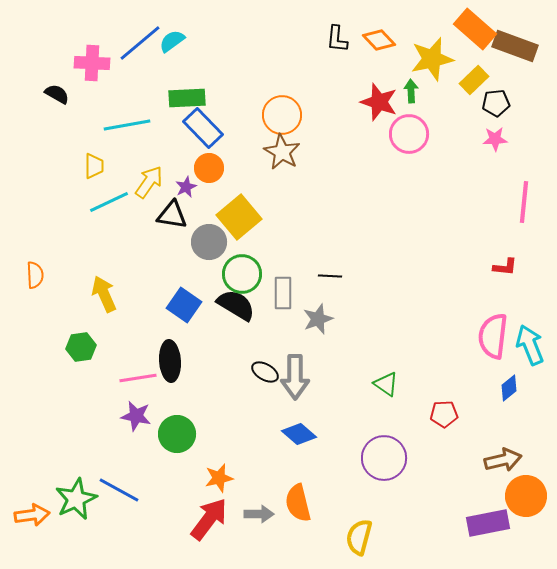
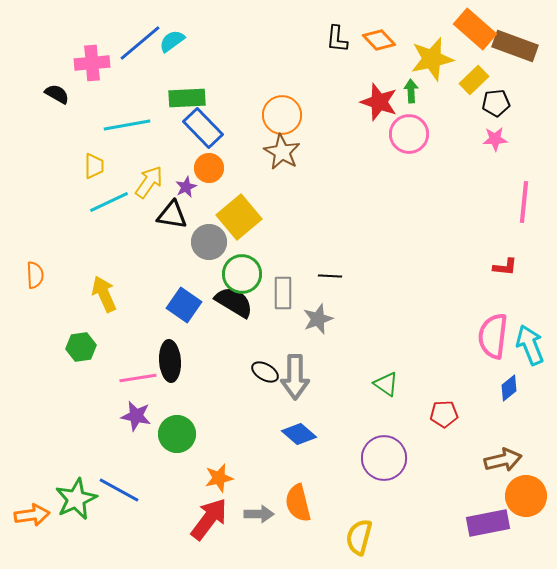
pink cross at (92, 63): rotated 8 degrees counterclockwise
black semicircle at (236, 305): moved 2 px left, 3 px up
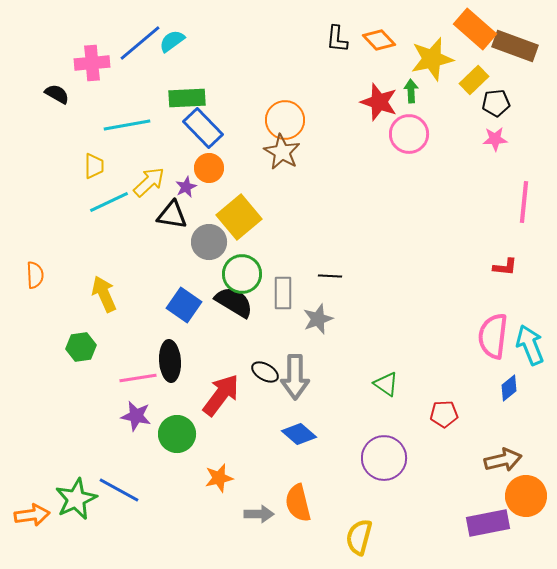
orange circle at (282, 115): moved 3 px right, 5 px down
yellow arrow at (149, 182): rotated 12 degrees clockwise
red arrow at (209, 519): moved 12 px right, 124 px up
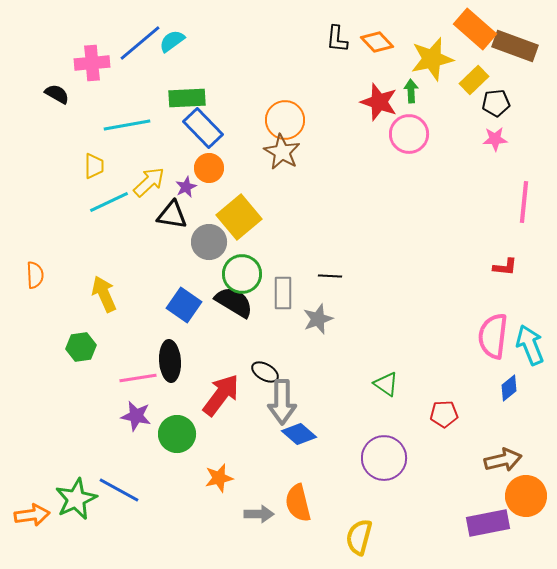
orange diamond at (379, 40): moved 2 px left, 2 px down
gray arrow at (295, 377): moved 13 px left, 25 px down
